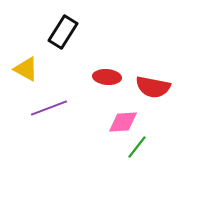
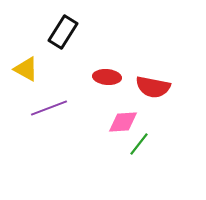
green line: moved 2 px right, 3 px up
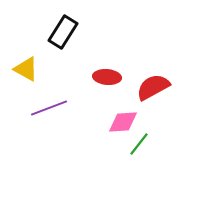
red semicircle: rotated 140 degrees clockwise
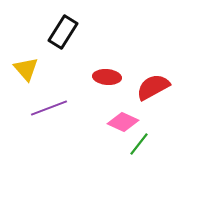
yellow triangle: rotated 20 degrees clockwise
pink diamond: rotated 28 degrees clockwise
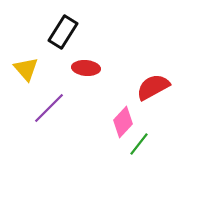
red ellipse: moved 21 px left, 9 px up
purple line: rotated 24 degrees counterclockwise
pink diamond: rotated 72 degrees counterclockwise
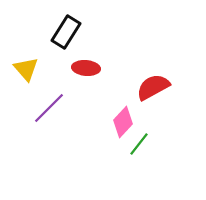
black rectangle: moved 3 px right
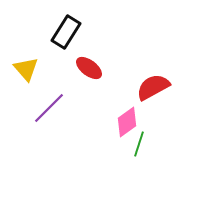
red ellipse: moved 3 px right; rotated 32 degrees clockwise
pink diamond: moved 4 px right; rotated 12 degrees clockwise
green line: rotated 20 degrees counterclockwise
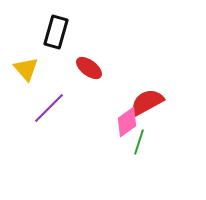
black rectangle: moved 10 px left; rotated 16 degrees counterclockwise
red semicircle: moved 6 px left, 15 px down
green line: moved 2 px up
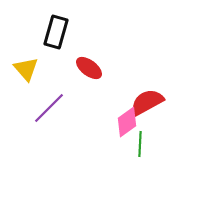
green line: moved 1 px right, 2 px down; rotated 15 degrees counterclockwise
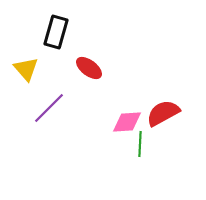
red semicircle: moved 16 px right, 11 px down
pink diamond: rotated 32 degrees clockwise
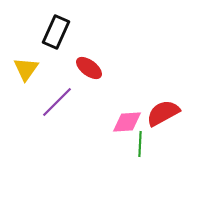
black rectangle: rotated 8 degrees clockwise
yellow triangle: rotated 16 degrees clockwise
purple line: moved 8 px right, 6 px up
